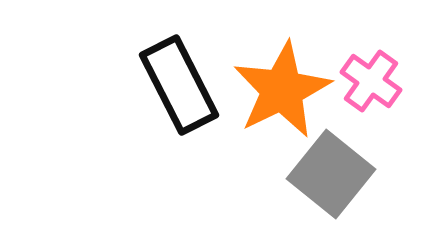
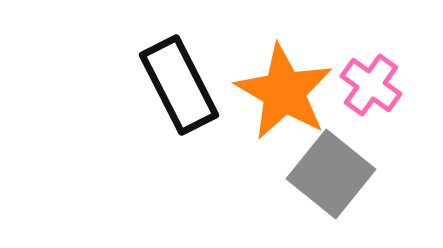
pink cross: moved 4 px down
orange star: moved 2 px right, 2 px down; rotated 16 degrees counterclockwise
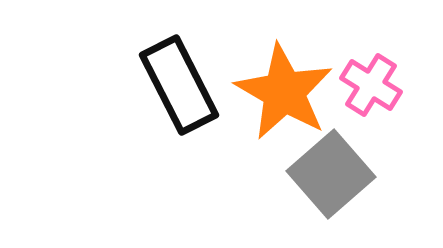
pink cross: rotated 4 degrees counterclockwise
gray square: rotated 10 degrees clockwise
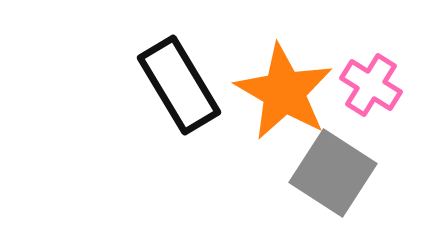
black rectangle: rotated 4 degrees counterclockwise
gray square: moved 2 px right, 1 px up; rotated 16 degrees counterclockwise
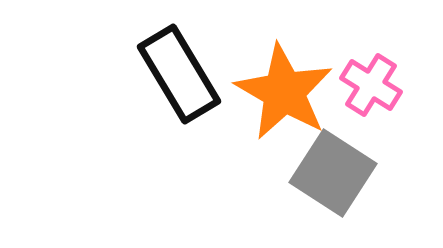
black rectangle: moved 11 px up
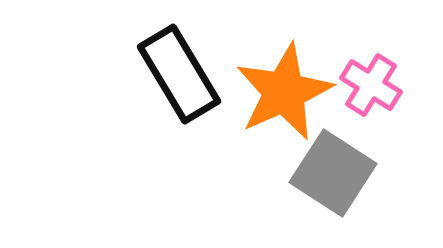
orange star: rotated 18 degrees clockwise
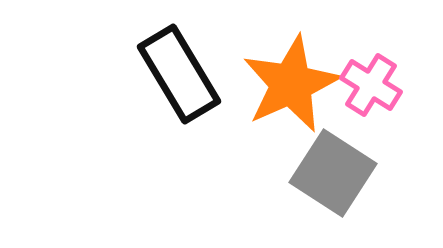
orange star: moved 7 px right, 8 px up
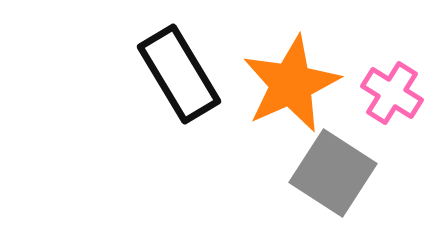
pink cross: moved 21 px right, 8 px down
